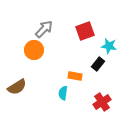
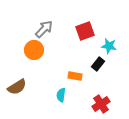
cyan semicircle: moved 2 px left, 2 px down
red cross: moved 1 px left, 2 px down
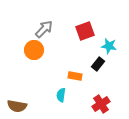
brown semicircle: moved 19 px down; rotated 42 degrees clockwise
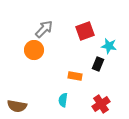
black rectangle: rotated 16 degrees counterclockwise
cyan semicircle: moved 2 px right, 5 px down
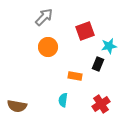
gray arrow: moved 12 px up
cyan star: rotated 21 degrees counterclockwise
orange circle: moved 14 px right, 3 px up
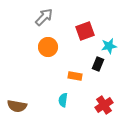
red cross: moved 3 px right, 1 px down
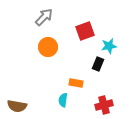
orange rectangle: moved 1 px right, 7 px down
red cross: rotated 18 degrees clockwise
